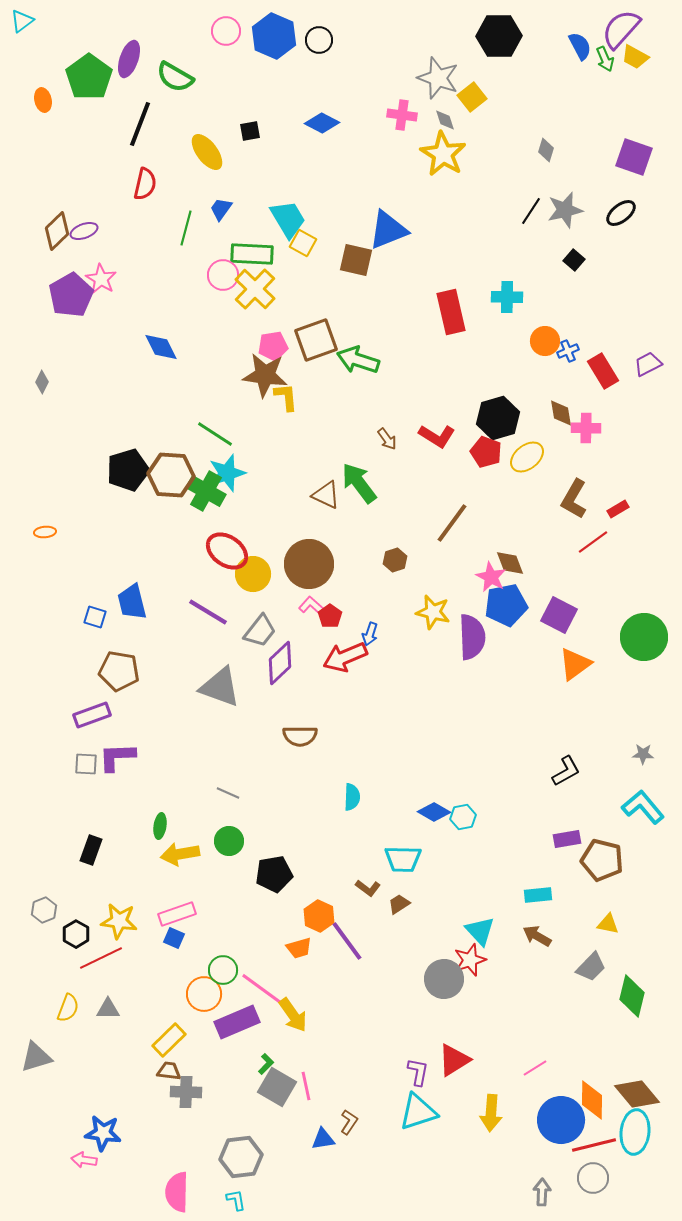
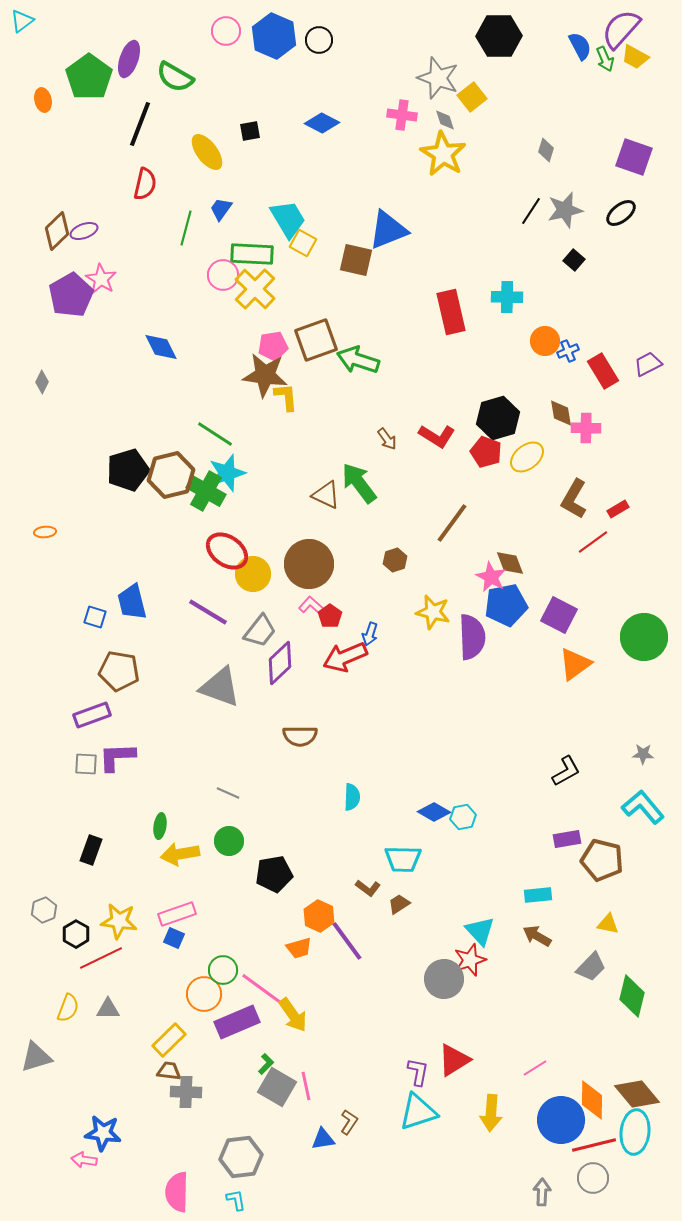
brown hexagon at (171, 475): rotated 18 degrees counterclockwise
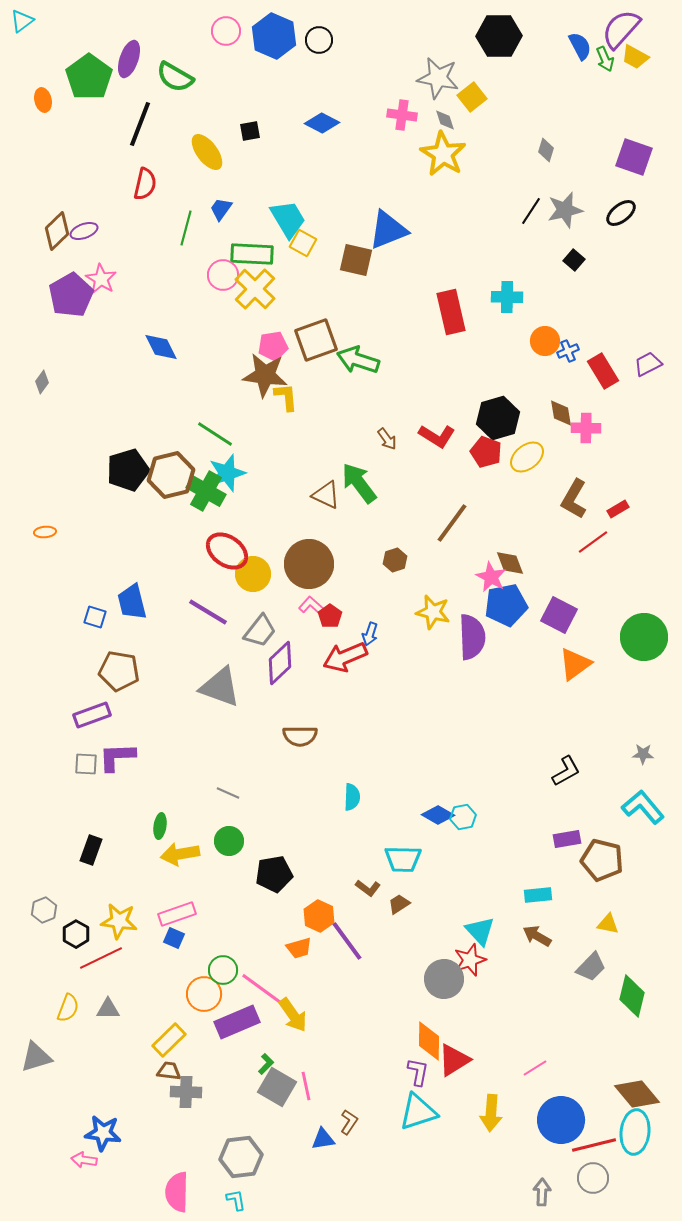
gray star at (438, 78): rotated 9 degrees counterclockwise
gray diamond at (42, 382): rotated 10 degrees clockwise
blue diamond at (434, 812): moved 4 px right, 3 px down
orange diamond at (592, 1100): moved 163 px left, 59 px up
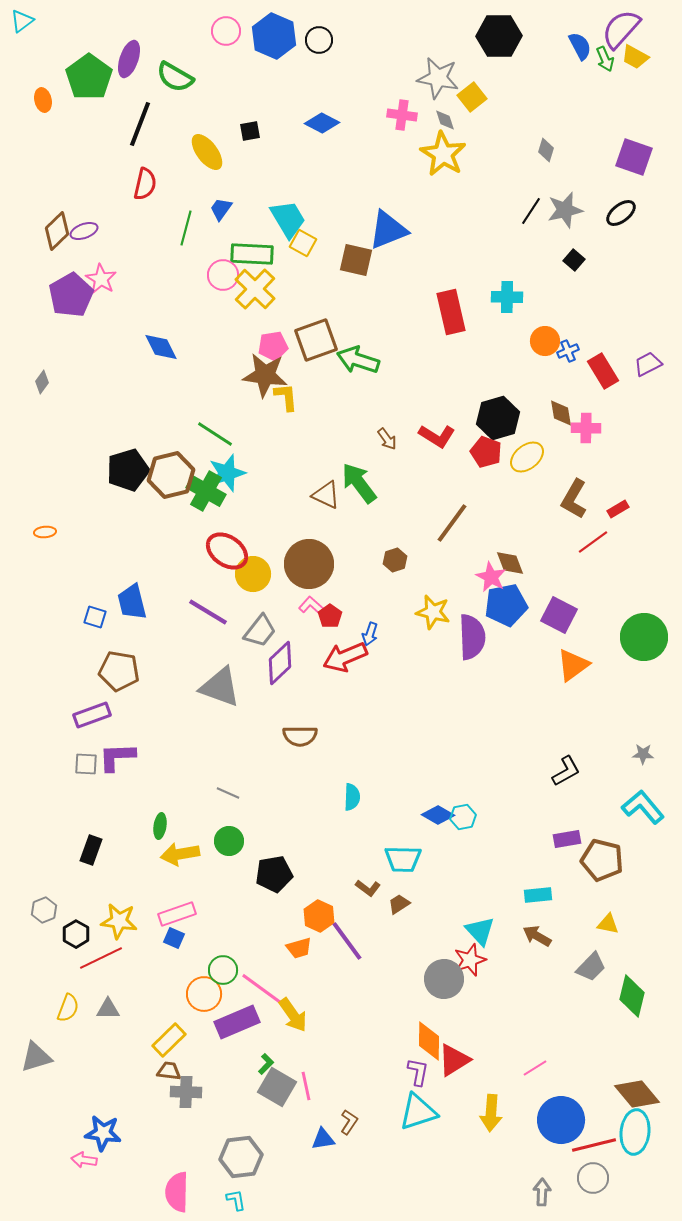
orange triangle at (575, 664): moved 2 px left, 1 px down
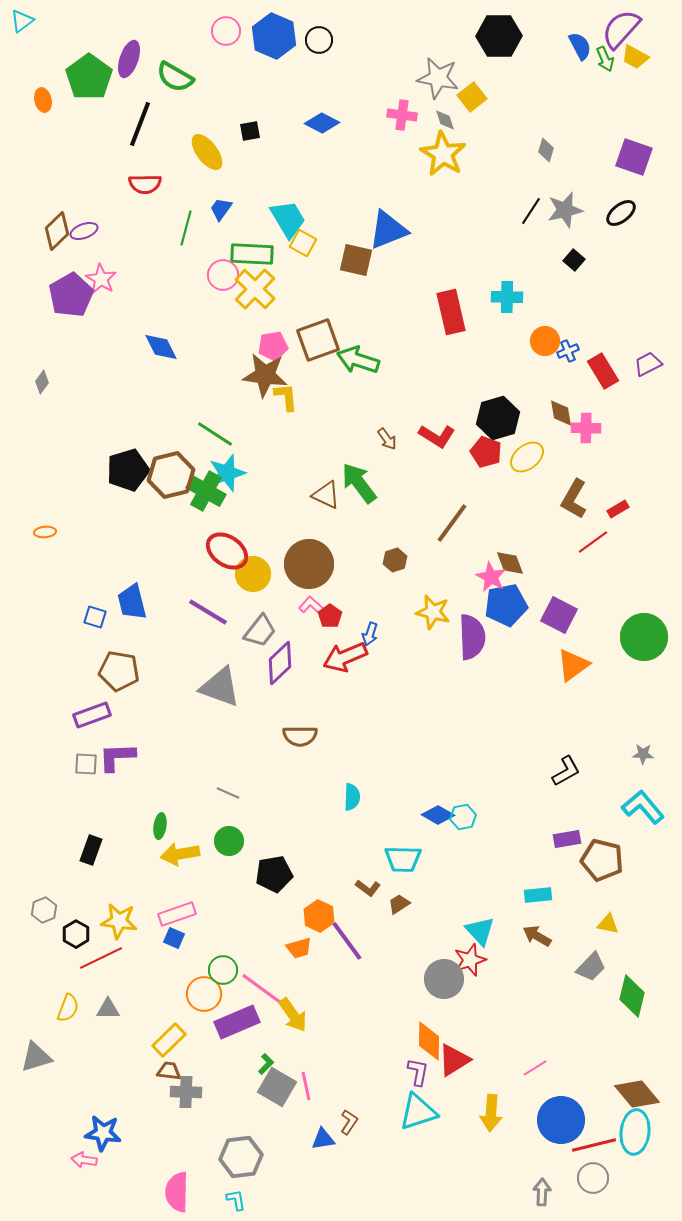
red semicircle at (145, 184): rotated 76 degrees clockwise
brown square at (316, 340): moved 2 px right
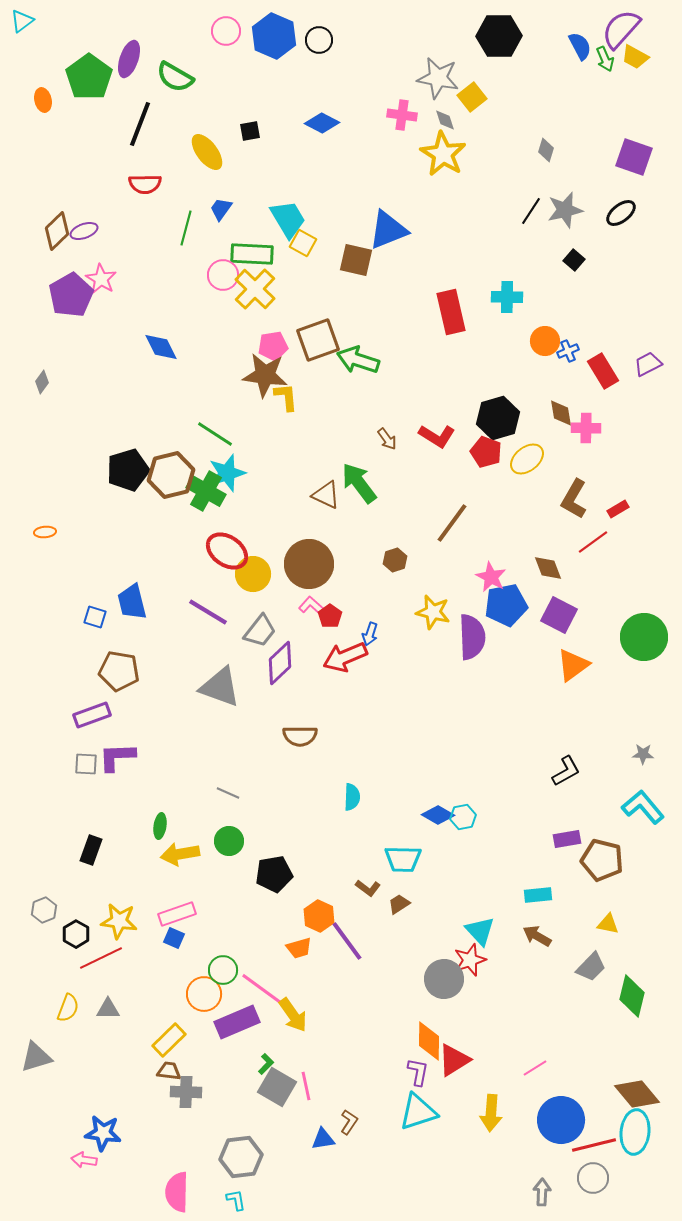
yellow ellipse at (527, 457): moved 2 px down
brown diamond at (510, 563): moved 38 px right, 5 px down
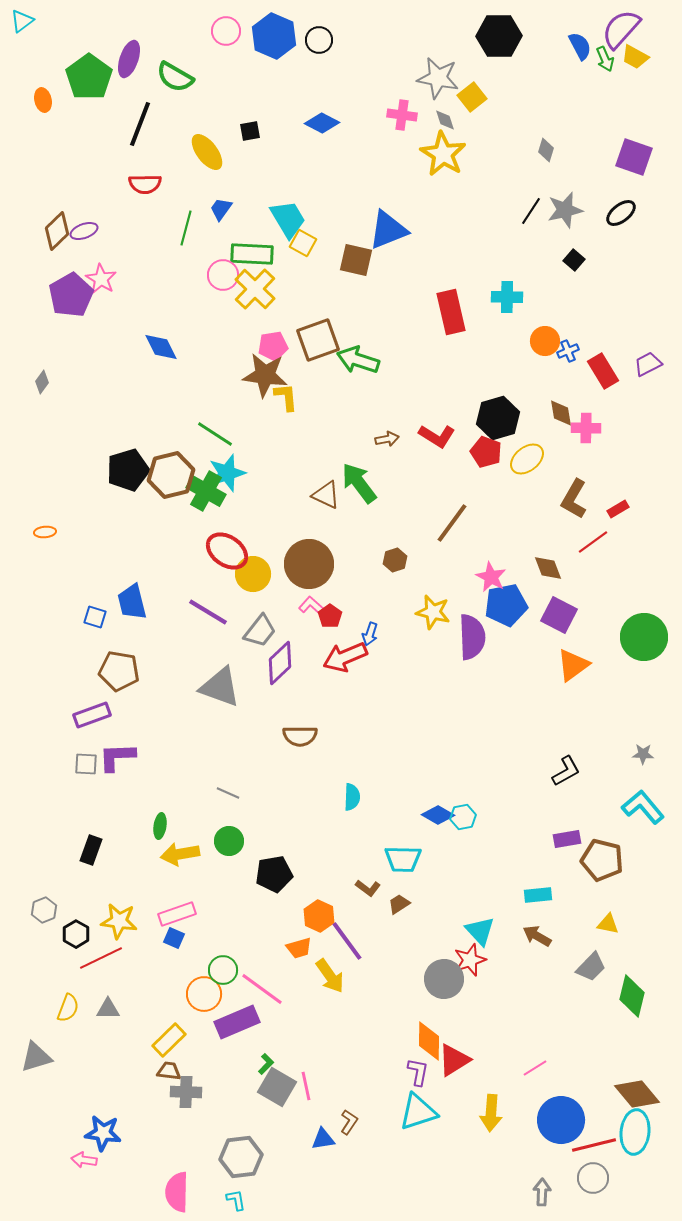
brown arrow at (387, 439): rotated 65 degrees counterclockwise
yellow arrow at (293, 1015): moved 37 px right, 39 px up
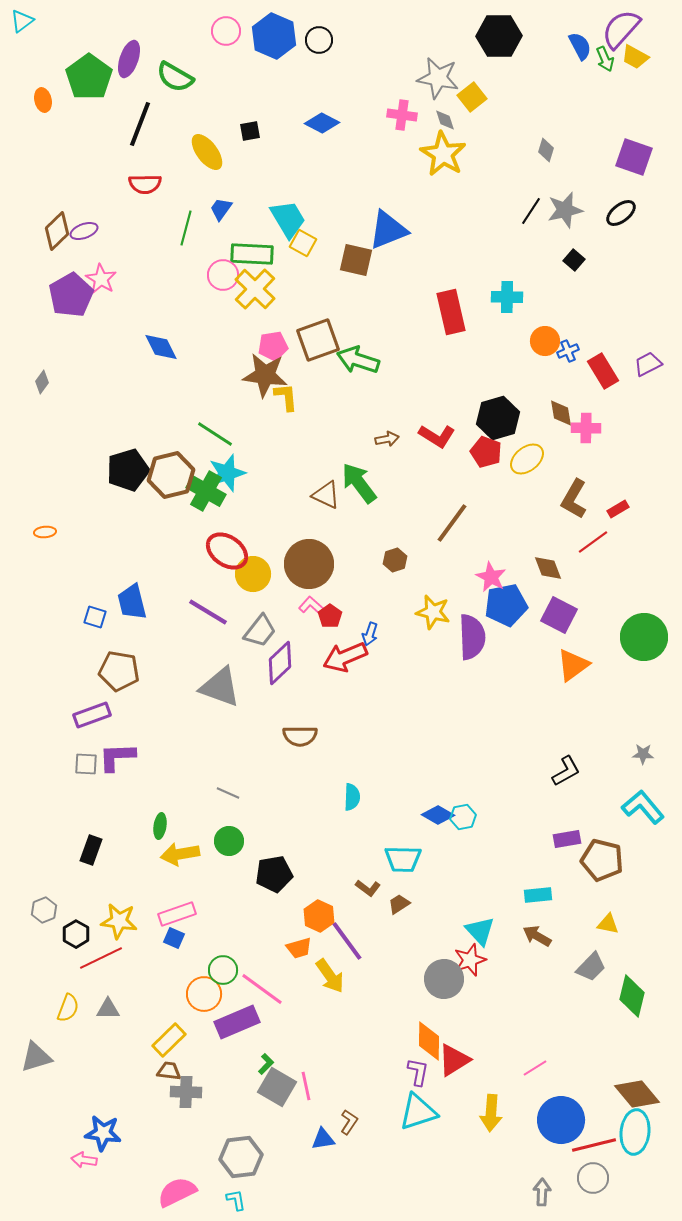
pink semicircle at (177, 1192): rotated 63 degrees clockwise
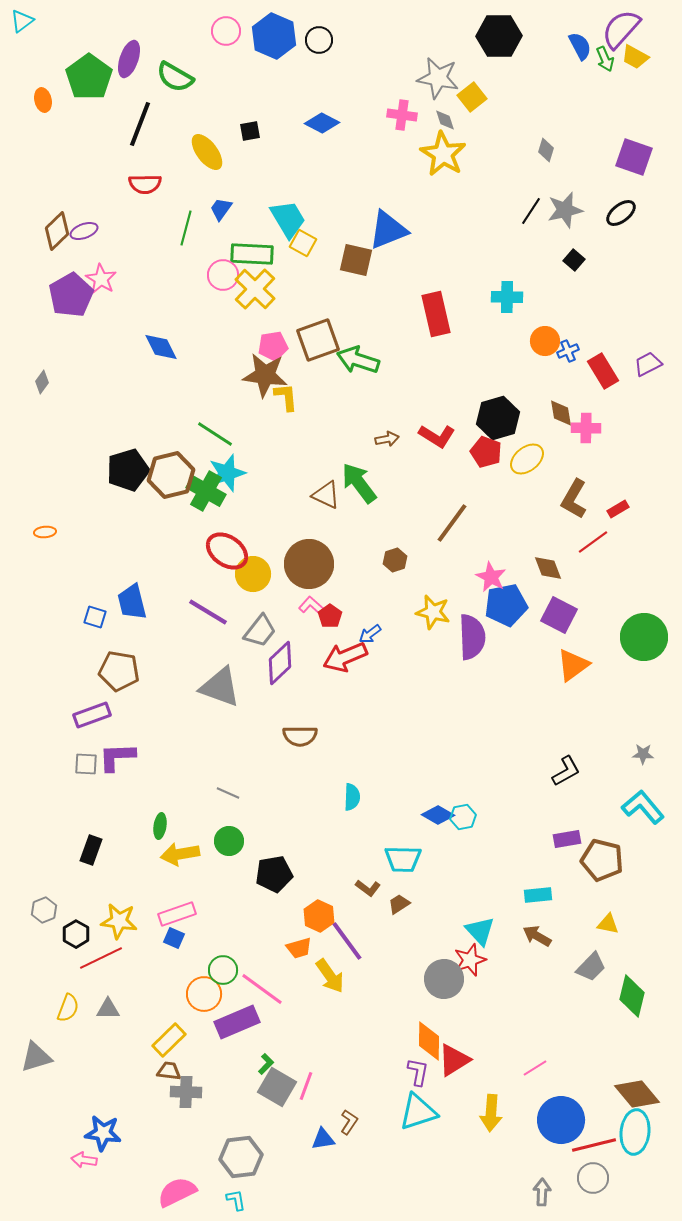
red rectangle at (451, 312): moved 15 px left, 2 px down
blue arrow at (370, 634): rotated 35 degrees clockwise
pink line at (306, 1086): rotated 32 degrees clockwise
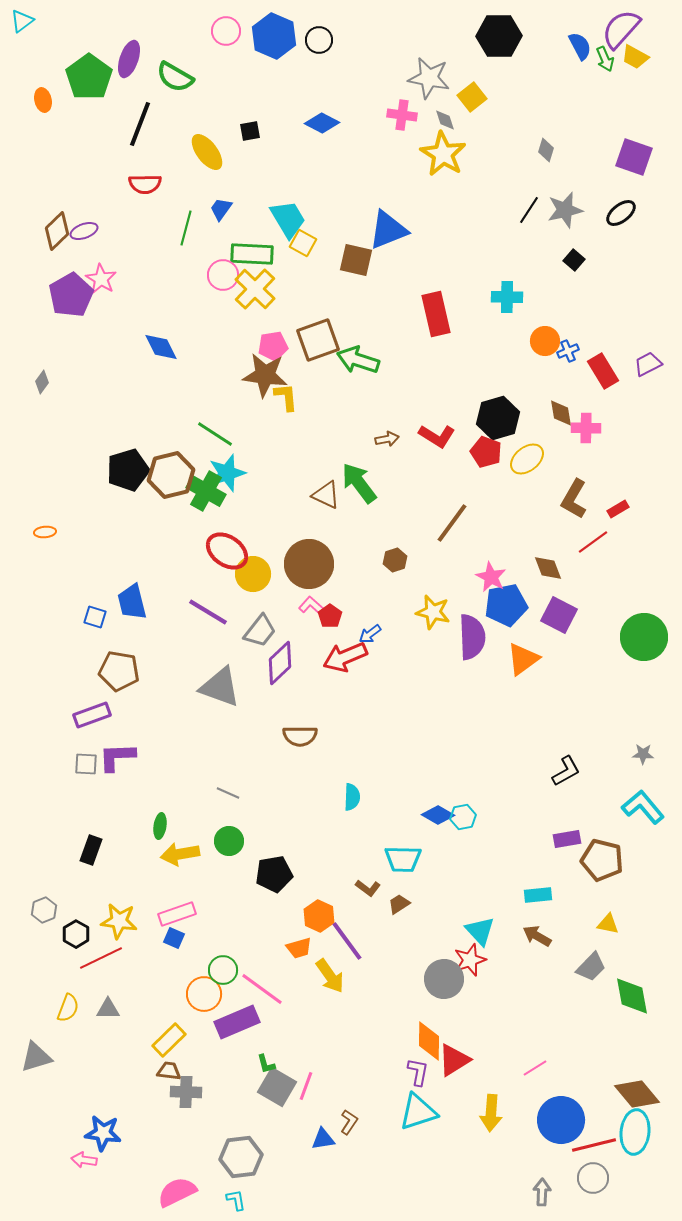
gray star at (438, 78): moved 9 px left
black line at (531, 211): moved 2 px left, 1 px up
orange triangle at (573, 665): moved 50 px left, 6 px up
green diamond at (632, 996): rotated 24 degrees counterclockwise
green L-shape at (266, 1064): rotated 120 degrees clockwise
